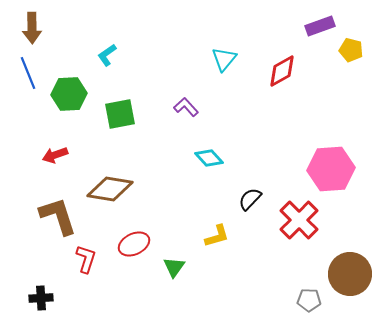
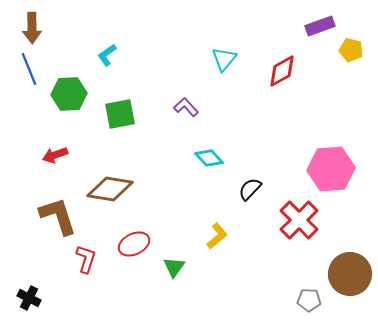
blue line: moved 1 px right, 4 px up
black semicircle: moved 10 px up
yellow L-shape: rotated 24 degrees counterclockwise
black cross: moved 12 px left; rotated 30 degrees clockwise
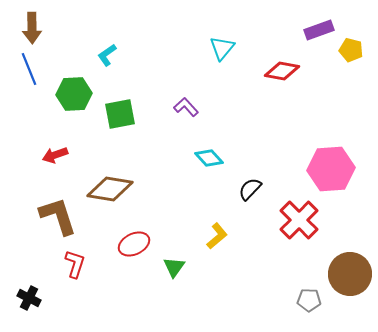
purple rectangle: moved 1 px left, 4 px down
cyan triangle: moved 2 px left, 11 px up
red diamond: rotated 40 degrees clockwise
green hexagon: moved 5 px right
red L-shape: moved 11 px left, 5 px down
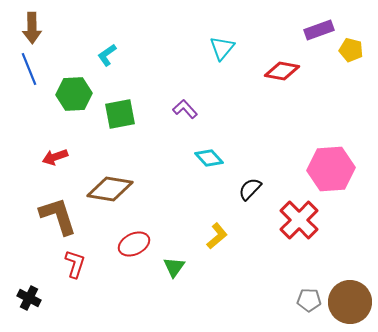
purple L-shape: moved 1 px left, 2 px down
red arrow: moved 2 px down
brown circle: moved 28 px down
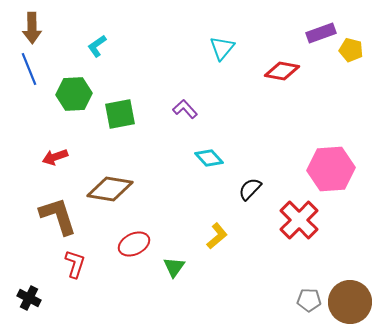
purple rectangle: moved 2 px right, 3 px down
cyan L-shape: moved 10 px left, 9 px up
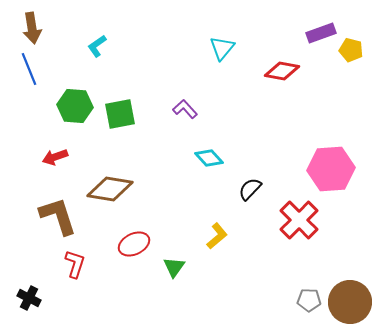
brown arrow: rotated 8 degrees counterclockwise
green hexagon: moved 1 px right, 12 px down; rotated 8 degrees clockwise
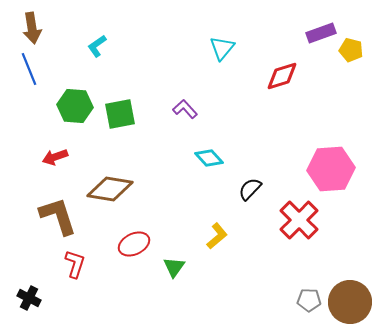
red diamond: moved 5 px down; rotated 28 degrees counterclockwise
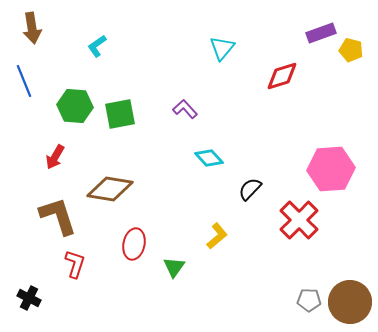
blue line: moved 5 px left, 12 px down
red arrow: rotated 40 degrees counterclockwise
red ellipse: rotated 52 degrees counterclockwise
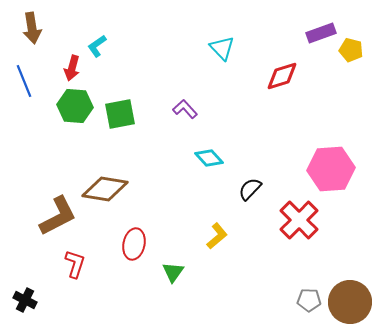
cyan triangle: rotated 24 degrees counterclockwise
red arrow: moved 17 px right, 89 px up; rotated 15 degrees counterclockwise
brown diamond: moved 5 px left
brown L-shape: rotated 81 degrees clockwise
green triangle: moved 1 px left, 5 px down
black cross: moved 4 px left, 2 px down
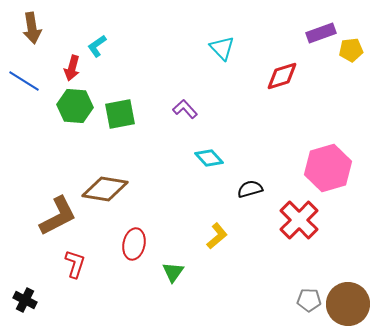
yellow pentagon: rotated 20 degrees counterclockwise
blue line: rotated 36 degrees counterclockwise
pink hexagon: moved 3 px left, 1 px up; rotated 12 degrees counterclockwise
black semicircle: rotated 30 degrees clockwise
brown circle: moved 2 px left, 2 px down
